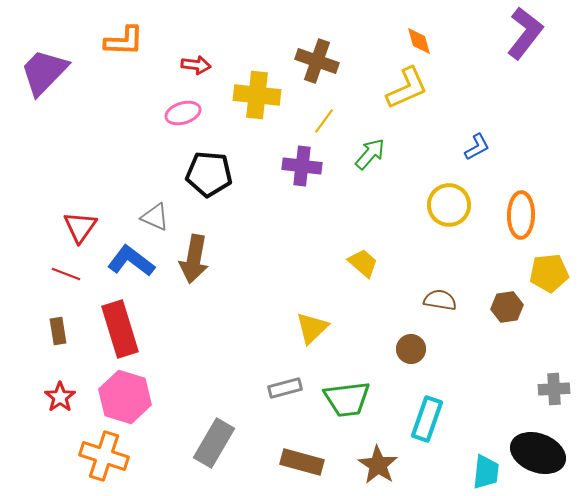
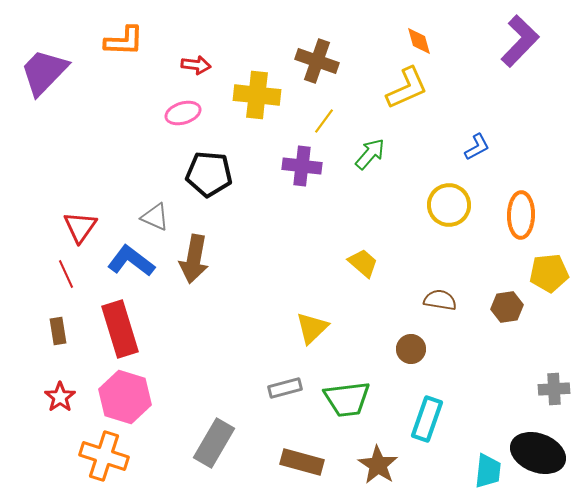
purple L-shape at (525, 33): moved 5 px left, 8 px down; rotated 6 degrees clockwise
red line at (66, 274): rotated 44 degrees clockwise
cyan trapezoid at (486, 472): moved 2 px right, 1 px up
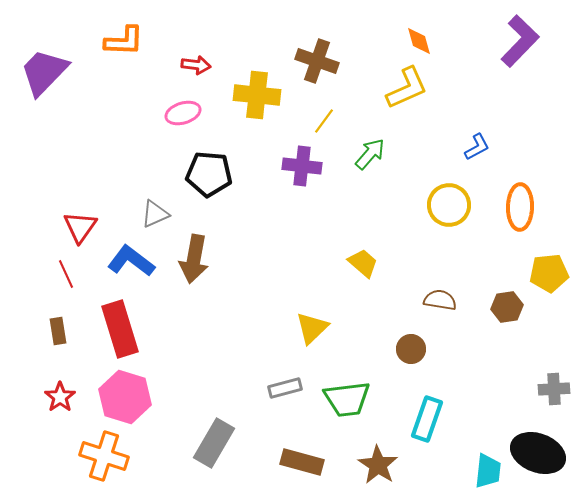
orange ellipse at (521, 215): moved 1 px left, 8 px up
gray triangle at (155, 217): moved 3 px up; rotated 48 degrees counterclockwise
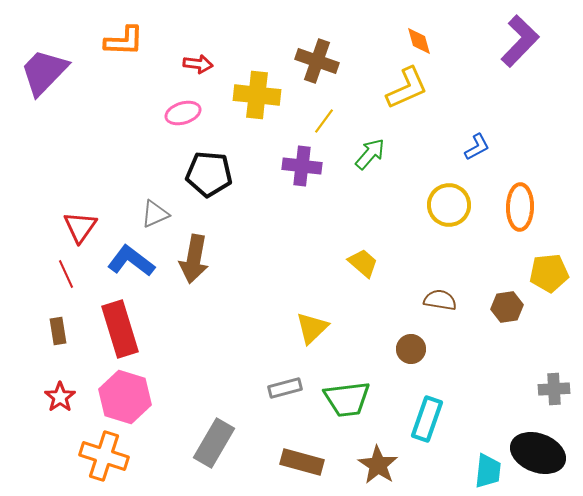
red arrow at (196, 65): moved 2 px right, 1 px up
